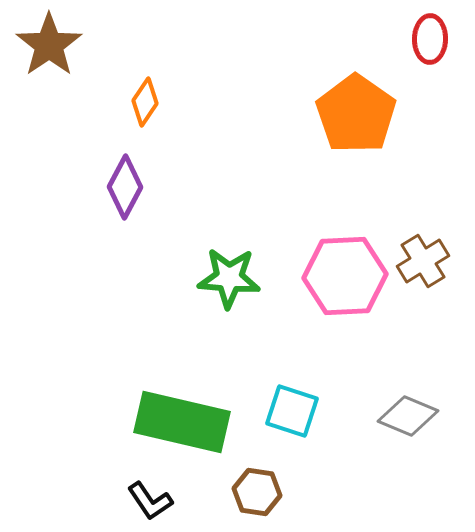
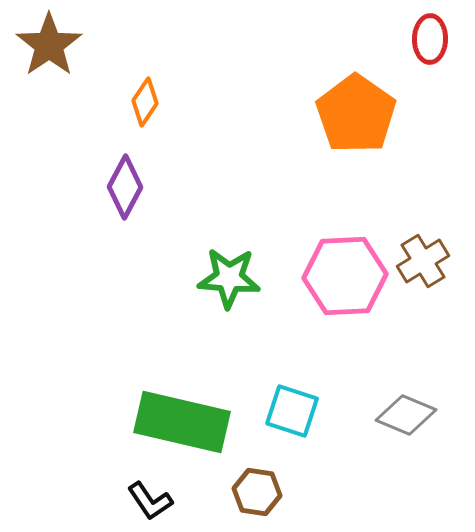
gray diamond: moved 2 px left, 1 px up
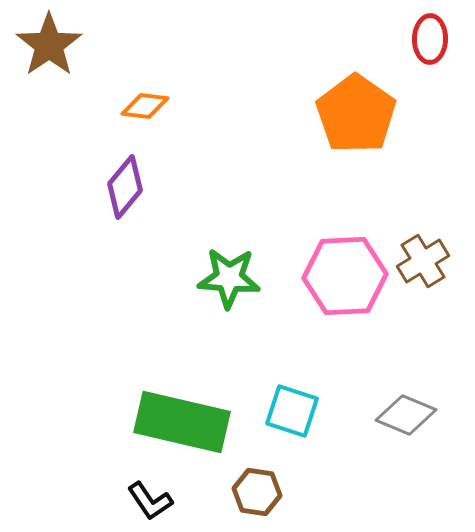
orange diamond: moved 4 px down; rotated 63 degrees clockwise
purple diamond: rotated 12 degrees clockwise
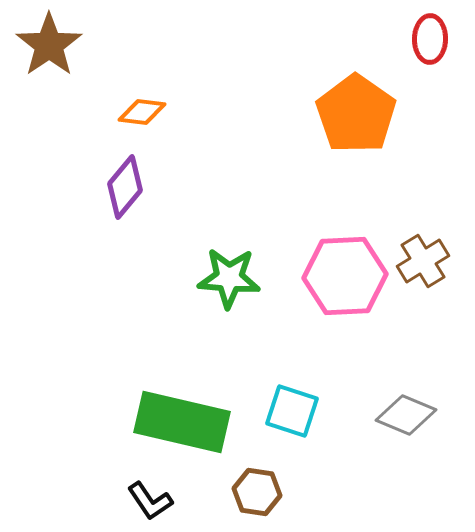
orange diamond: moved 3 px left, 6 px down
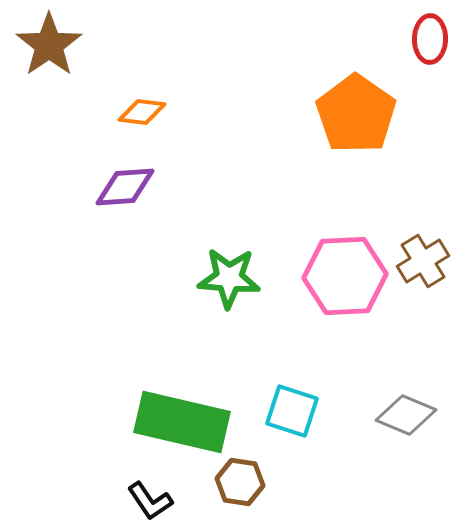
purple diamond: rotated 46 degrees clockwise
brown hexagon: moved 17 px left, 10 px up
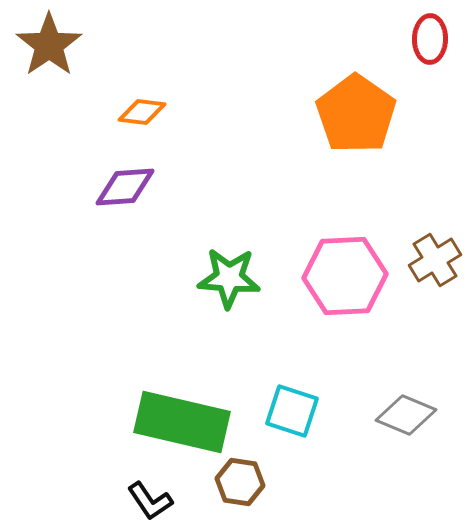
brown cross: moved 12 px right, 1 px up
